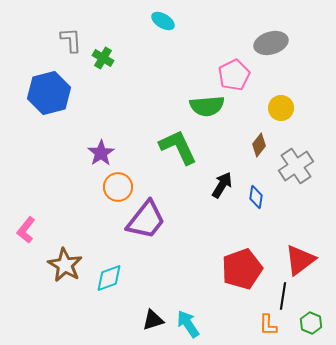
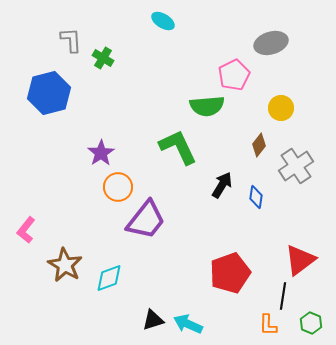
red pentagon: moved 12 px left, 4 px down
cyan arrow: rotated 32 degrees counterclockwise
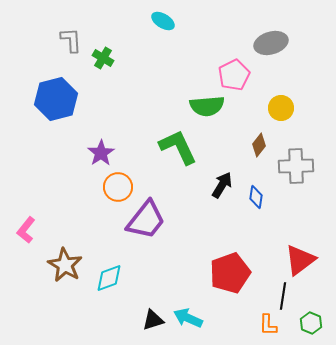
blue hexagon: moved 7 px right, 6 px down
gray cross: rotated 32 degrees clockwise
cyan arrow: moved 6 px up
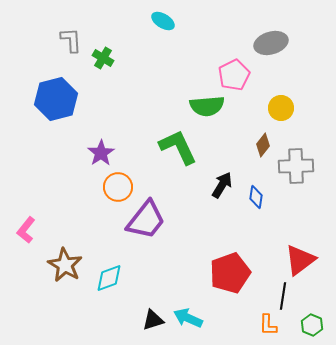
brown diamond: moved 4 px right
green hexagon: moved 1 px right, 2 px down
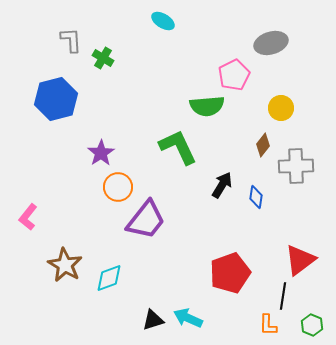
pink L-shape: moved 2 px right, 13 px up
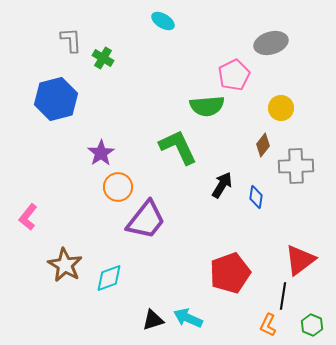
orange L-shape: rotated 25 degrees clockwise
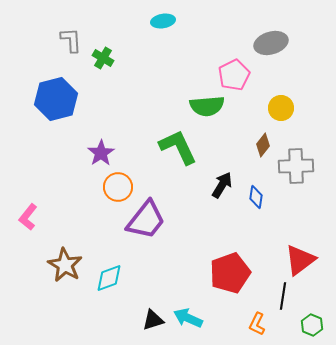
cyan ellipse: rotated 40 degrees counterclockwise
orange L-shape: moved 11 px left, 1 px up
